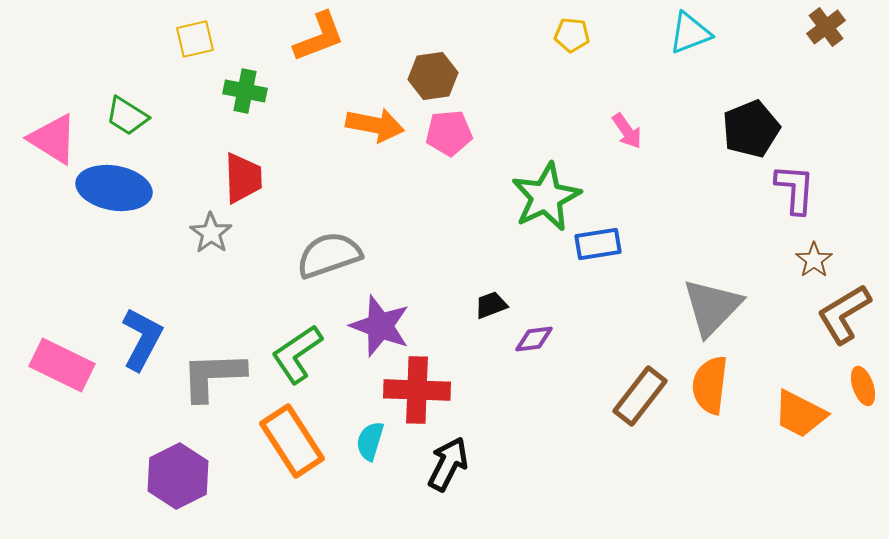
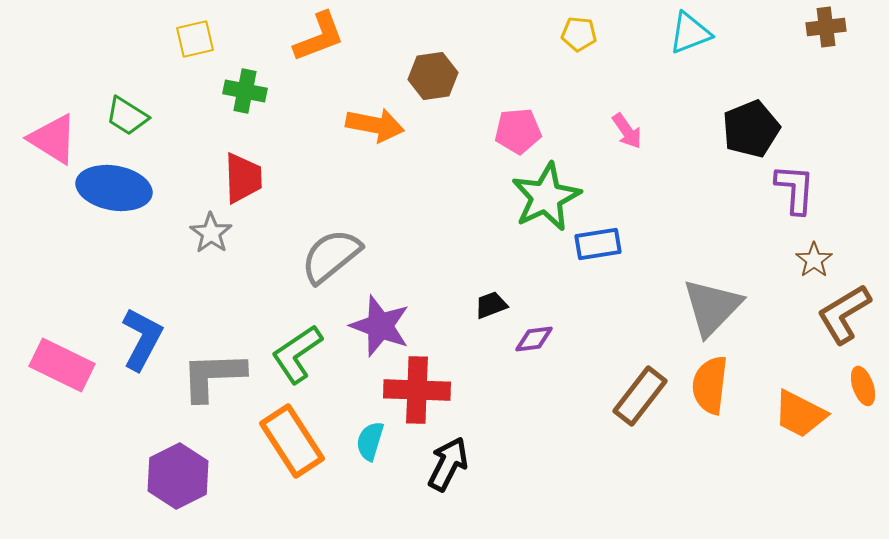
brown cross: rotated 30 degrees clockwise
yellow pentagon: moved 7 px right, 1 px up
pink pentagon: moved 69 px right, 2 px up
gray semicircle: moved 2 px right, 1 px down; rotated 20 degrees counterclockwise
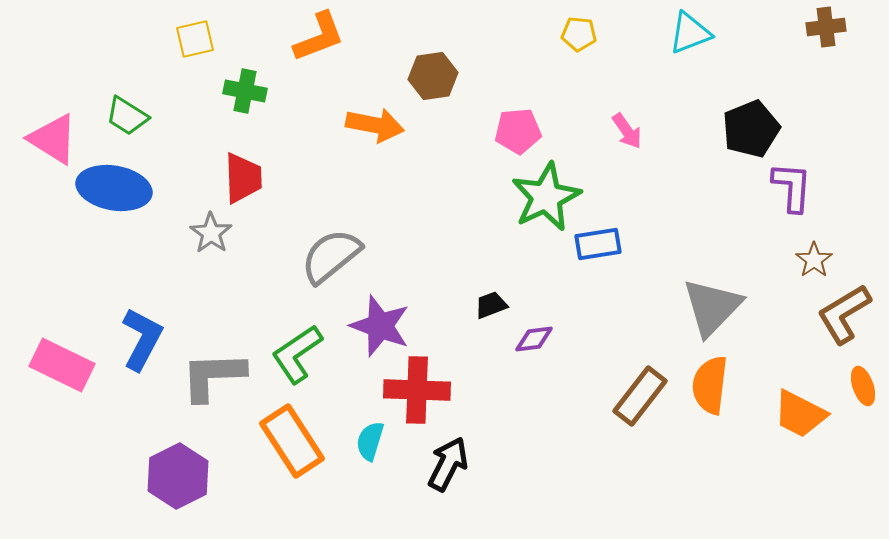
purple L-shape: moved 3 px left, 2 px up
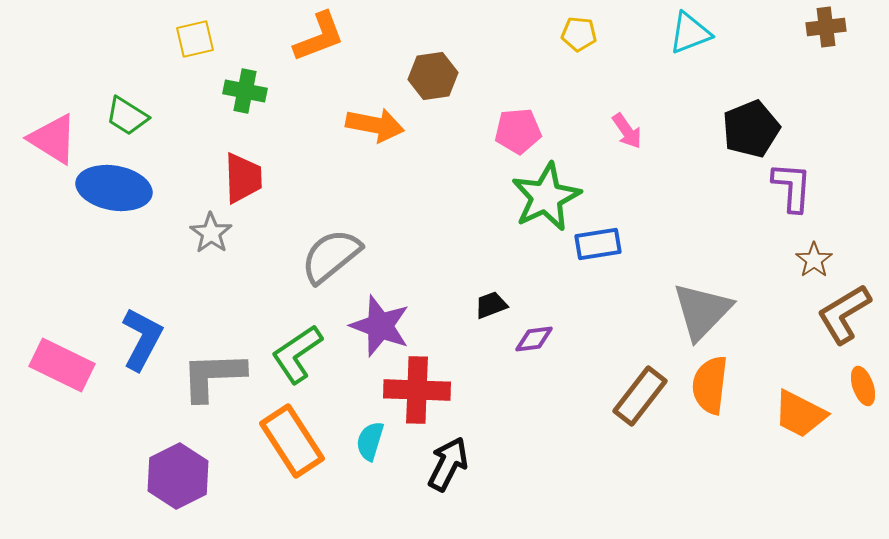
gray triangle: moved 10 px left, 4 px down
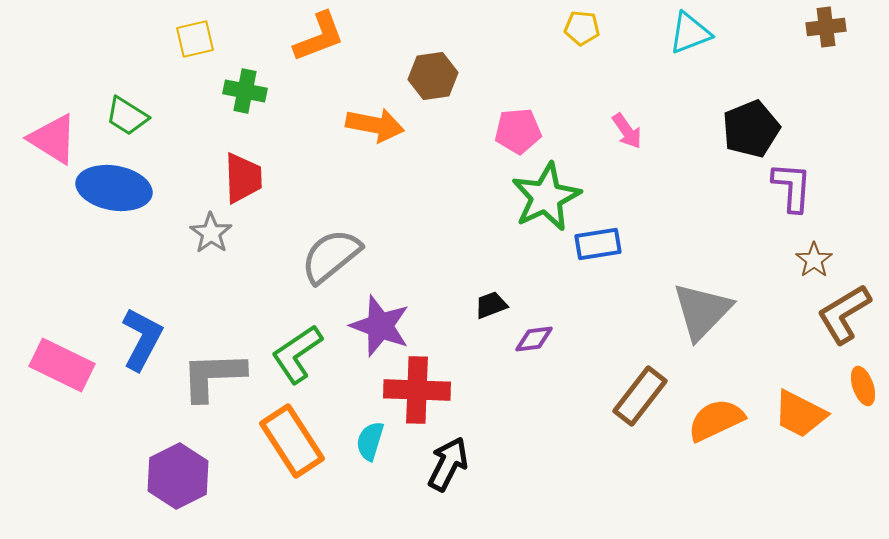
yellow pentagon: moved 3 px right, 6 px up
orange semicircle: moved 6 px right, 35 px down; rotated 58 degrees clockwise
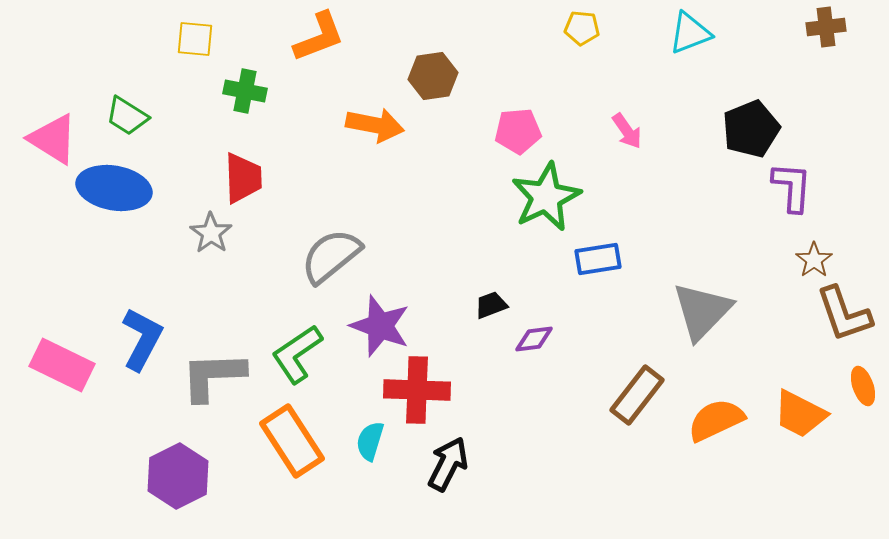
yellow square: rotated 18 degrees clockwise
blue rectangle: moved 15 px down
brown L-shape: rotated 78 degrees counterclockwise
brown rectangle: moved 3 px left, 1 px up
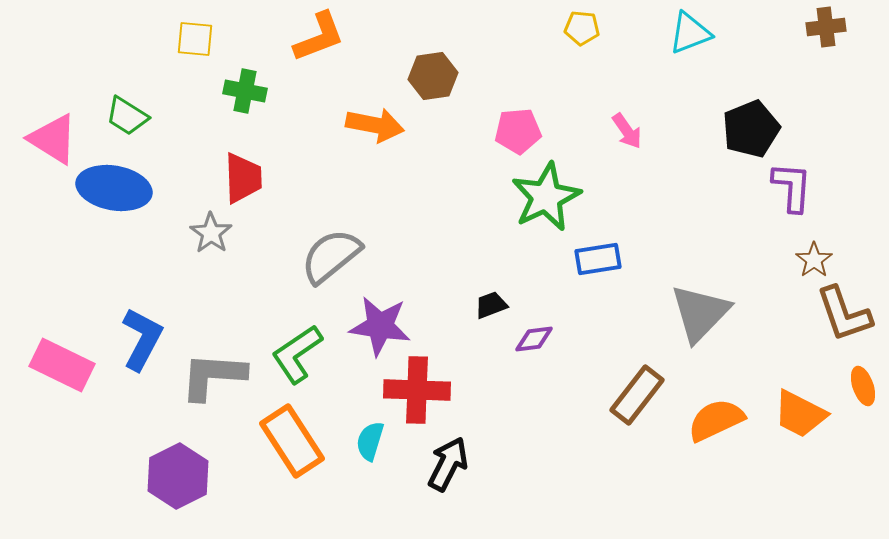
gray triangle: moved 2 px left, 2 px down
purple star: rotated 12 degrees counterclockwise
gray L-shape: rotated 6 degrees clockwise
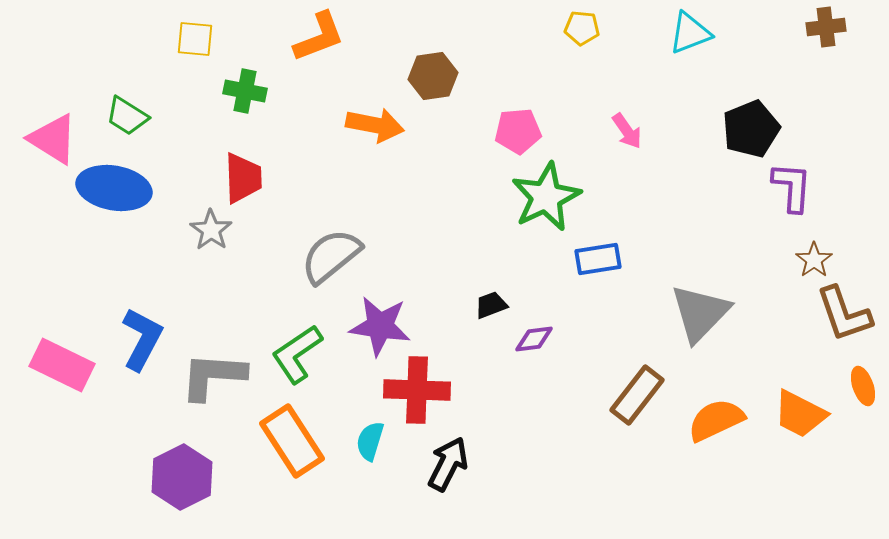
gray star: moved 3 px up
purple hexagon: moved 4 px right, 1 px down
